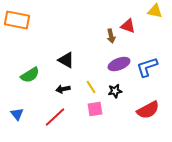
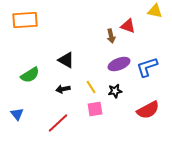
orange rectangle: moved 8 px right; rotated 15 degrees counterclockwise
red line: moved 3 px right, 6 px down
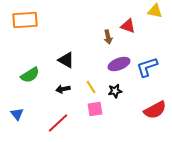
brown arrow: moved 3 px left, 1 px down
red semicircle: moved 7 px right
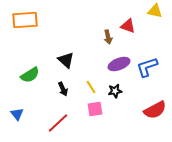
black triangle: rotated 12 degrees clockwise
black arrow: rotated 104 degrees counterclockwise
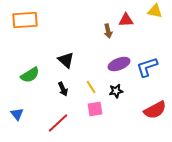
red triangle: moved 2 px left, 6 px up; rotated 21 degrees counterclockwise
brown arrow: moved 6 px up
black star: moved 1 px right
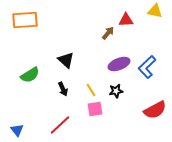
brown arrow: moved 2 px down; rotated 128 degrees counterclockwise
blue L-shape: rotated 25 degrees counterclockwise
yellow line: moved 3 px down
blue triangle: moved 16 px down
red line: moved 2 px right, 2 px down
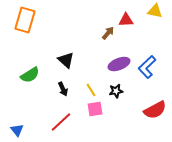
orange rectangle: rotated 70 degrees counterclockwise
red line: moved 1 px right, 3 px up
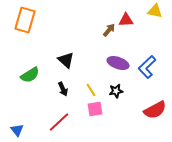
brown arrow: moved 1 px right, 3 px up
purple ellipse: moved 1 px left, 1 px up; rotated 40 degrees clockwise
red line: moved 2 px left
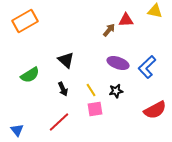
orange rectangle: moved 1 px down; rotated 45 degrees clockwise
